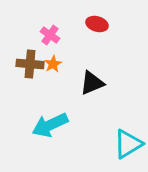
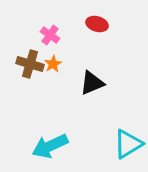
brown cross: rotated 12 degrees clockwise
cyan arrow: moved 21 px down
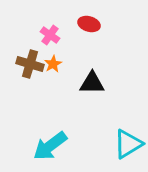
red ellipse: moved 8 px left
black triangle: rotated 24 degrees clockwise
cyan arrow: rotated 12 degrees counterclockwise
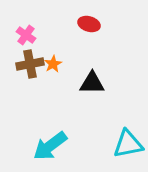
pink cross: moved 24 px left
brown cross: rotated 28 degrees counterclockwise
cyan triangle: rotated 20 degrees clockwise
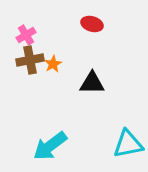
red ellipse: moved 3 px right
pink cross: rotated 24 degrees clockwise
brown cross: moved 4 px up
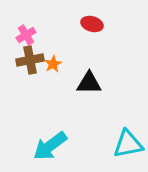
black triangle: moved 3 px left
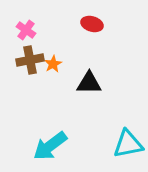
pink cross: moved 5 px up; rotated 24 degrees counterclockwise
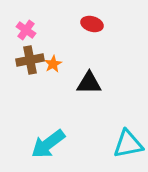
cyan arrow: moved 2 px left, 2 px up
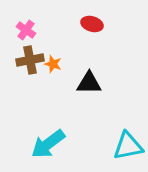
orange star: rotated 24 degrees counterclockwise
cyan triangle: moved 2 px down
